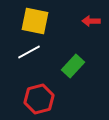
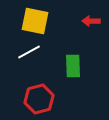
green rectangle: rotated 45 degrees counterclockwise
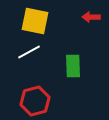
red arrow: moved 4 px up
red hexagon: moved 4 px left, 2 px down
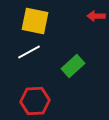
red arrow: moved 5 px right, 1 px up
green rectangle: rotated 50 degrees clockwise
red hexagon: rotated 12 degrees clockwise
